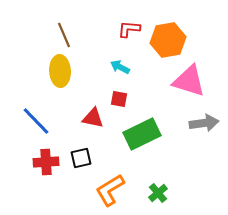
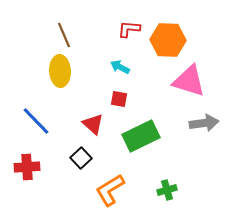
orange hexagon: rotated 12 degrees clockwise
red triangle: moved 6 px down; rotated 30 degrees clockwise
green rectangle: moved 1 px left, 2 px down
black square: rotated 30 degrees counterclockwise
red cross: moved 19 px left, 5 px down
green cross: moved 9 px right, 3 px up; rotated 24 degrees clockwise
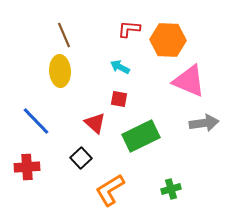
pink triangle: rotated 6 degrees clockwise
red triangle: moved 2 px right, 1 px up
green cross: moved 4 px right, 1 px up
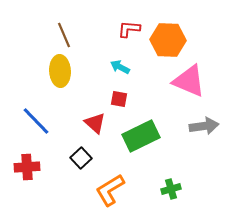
gray arrow: moved 3 px down
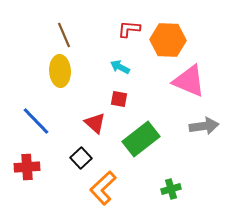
green rectangle: moved 3 px down; rotated 12 degrees counterclockwise
orange L-shape: moved 7 px left, 2 px up; rotated 12 degrees counterclockwise
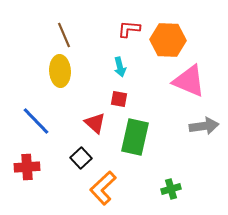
cyan arrow: rotated 132 degrees counterclockwise
green rectangle: moved 6 px left, 2 px up; rotated 39 degrees counterclockwise
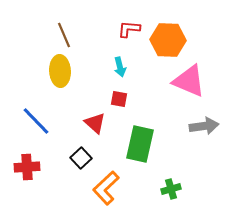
green rectangle: moved 5 px right, 7 px down
orange L-shape: moved 3 px right
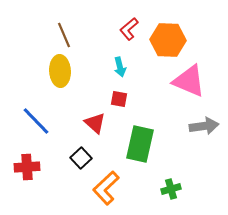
red L-shape: rotated 45 degrees counterclockwise
